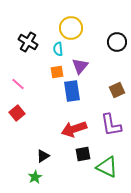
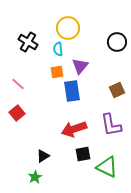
yellow circle: moved 3 px left
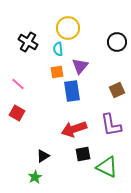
red square: rotated 21 degrees counterclockwise
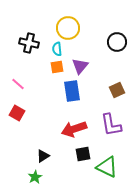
black cross: moved 1 px right, 1 px down; rotated 18 degrees counterclockwise
cyan semicircle: moved 1 px left
orange square: moved 5 px up
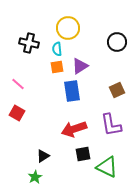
purple triangle: rotated 18 degrees clockwise
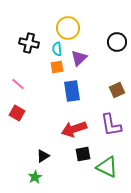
purple triangle: moved 1 px left, 8 px up; rotated 12 degrees counterclockwise
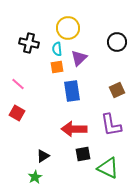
red arrow: rotated 20 degrees clockwise
green triangle: moved 1 px right, 1 px down
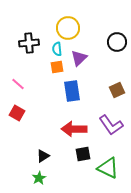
black cross: rotated 18 degrees counterclockwise
purple L-shape: rotated 25 degrees counterclockwise
green star: moved 4 px right, 1 px down
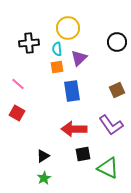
green star: moved 5 px right
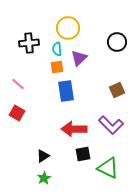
blue rectangle: moved 6 px left
purple L-shape: rotated 10 degrees counterclockwise
